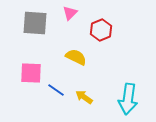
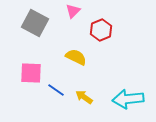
pink triangle: moved 3 px right, 2 px up
gray square: rotated 24 degrees clockwise
cyan arrow: rotated 76 degrees clockwise
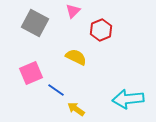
pink square: rotated 25 degrees counterclockwise
yellow arrow: moved 8 px left, 12 px down
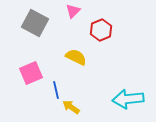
blue line: rotated 42 degrees clockwise
yellow arrow: moved 5 px left, 2 px up
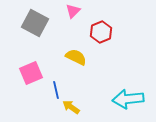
red hexagon: moved 2 px down
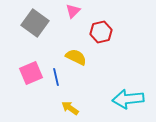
gray square: rotated 8 degrees clockwise
red hexagon: rotated 10 degrees clockwise
blue line: moved 13 px up
yellow arrow: moved 1 px left, 1 px down
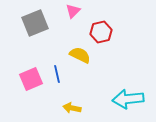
gray square: rotated 32 degrees clockwise
yellow semicircle: moved 4 px right, 2 px up
pink square: moved 6 px down
blue line: moved 1 px right, 3 px up
yellow arrow: moved 2 px right; rotated 24 degrees counterclockwise
